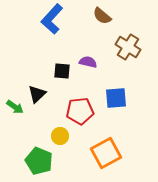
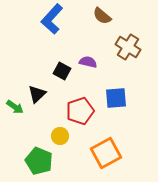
black square: rotated 24 degrees clockwise
red pentagon: rotated 12 degrees counterclockwise
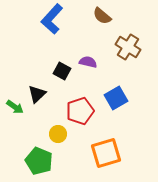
blue square: rotated 25 degrees counterclockwise
yellow circle: moved 2 px left, 2 px up
orange square: rotated 12 degrees clockwise
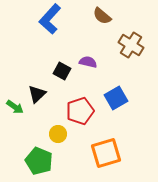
blue L-shape: moved 2 px left
brown cross: moved 3 px right, 2 px up
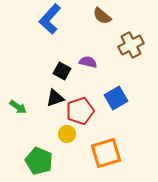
brown cross: rotated 30 degrees clockwise
black triangle: moved 18 px right, 4 px down; rotated 24 degrees clockwise
green arrow: moved 3 px right
yellow circle: moved 9 px right
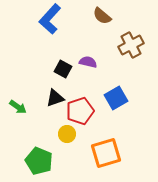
black square: moved 1 px right, 2 px up
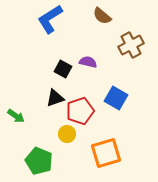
blue L-shape: rotated 16 degrees clockwise
blue square: rotated 30 degrees counterclockwise
green arrow: moved 2 px left, 9 px down
